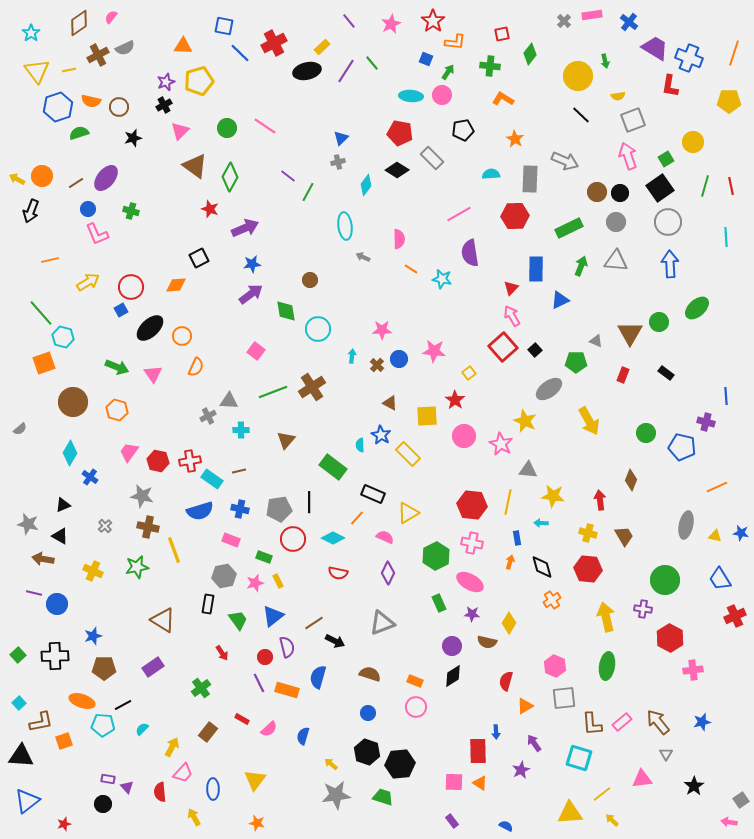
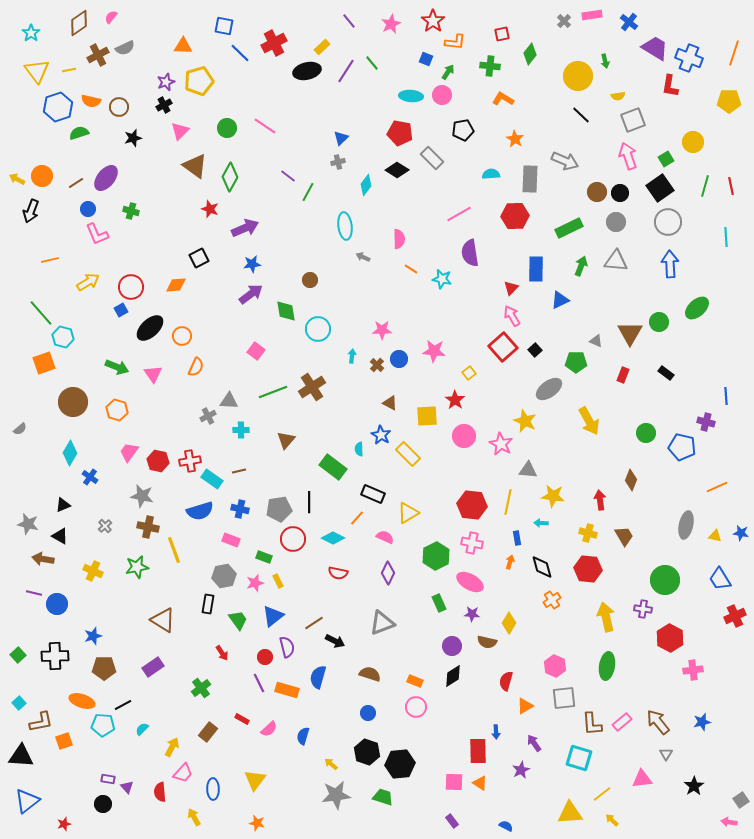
cyan semicircle at (360, 445): moved 1 px left, 4 px down
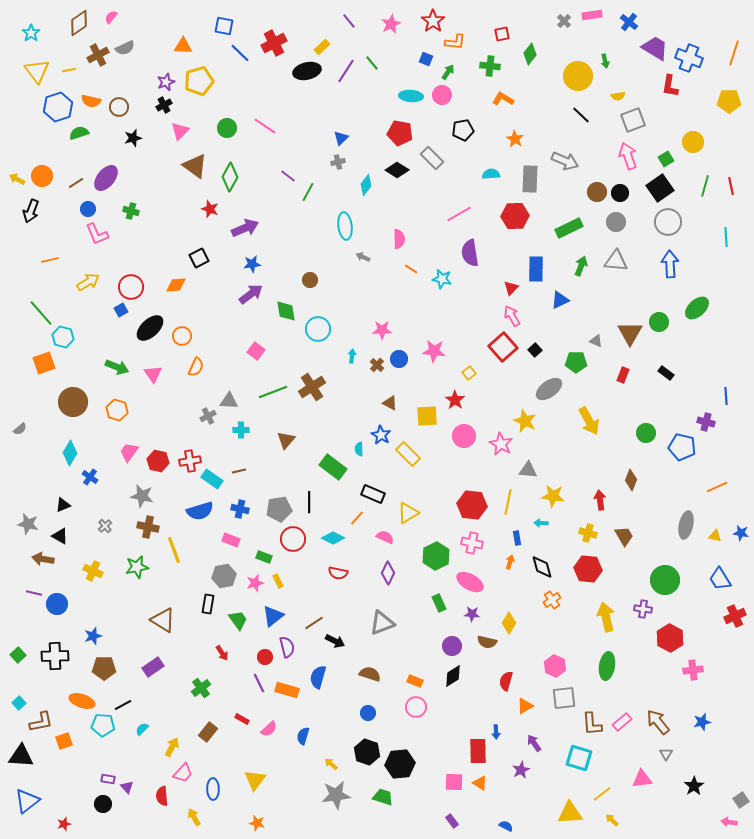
red semicircle at (160, 792): moved 2 px right, 4 px down
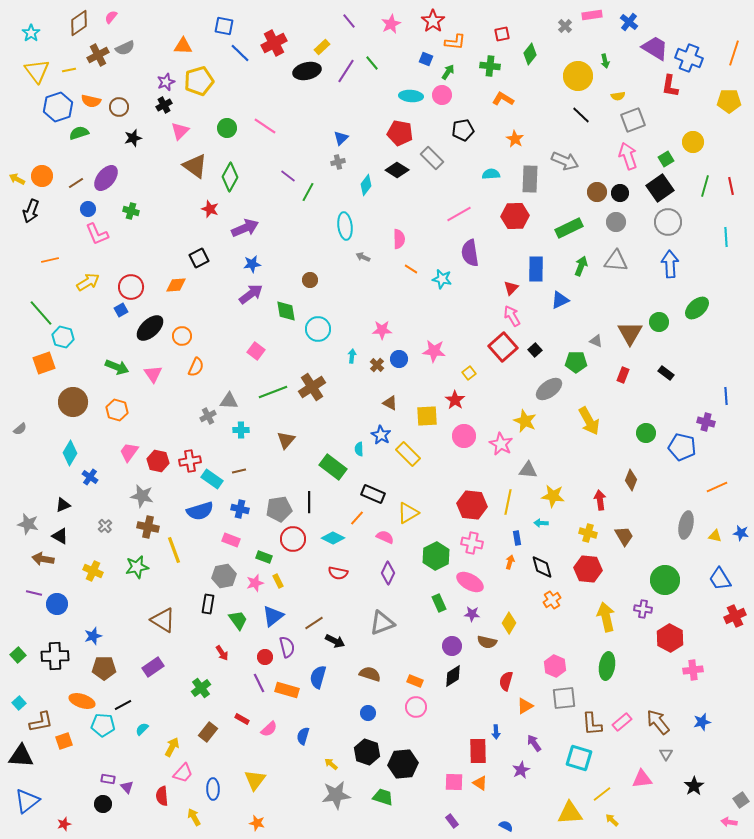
gray cross at (564, 21): moved 1 px right, 5 px down
black hexagon at (400, 764): moved 3 px right
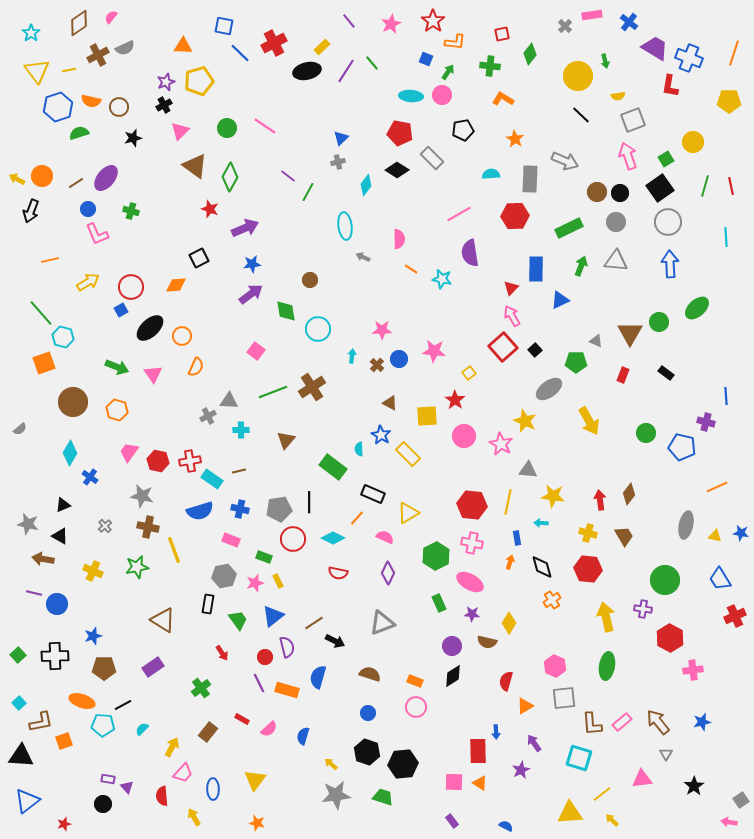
brown diamond at (631, 480): moved 2 px left, 14 px down; rotated 15 degrees clockwise
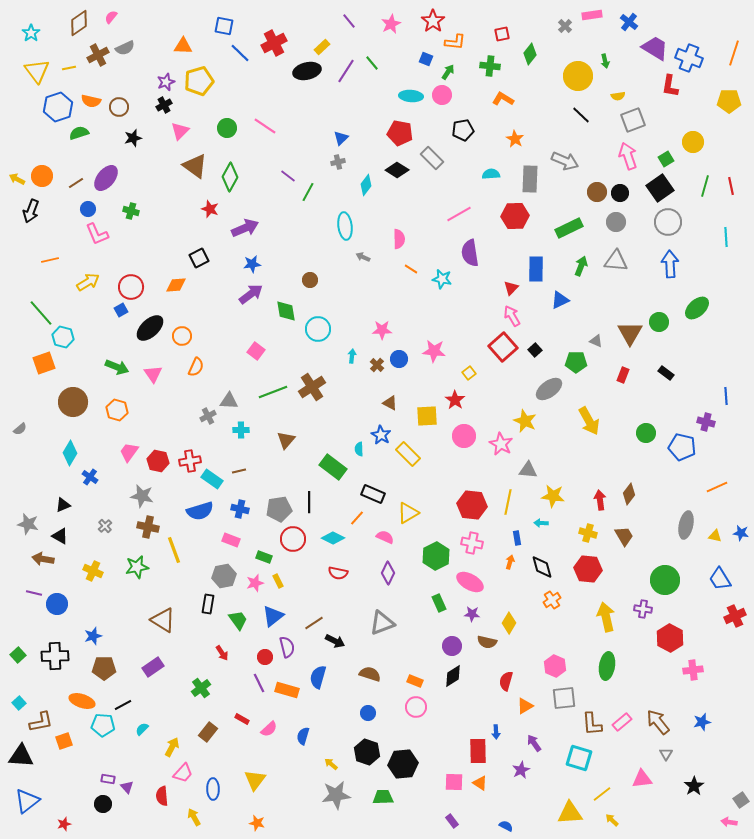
yellow line at (69, 70): moved 2 px up
green trapezoid at (383, 797): rotated 20 degrees counterclockwise
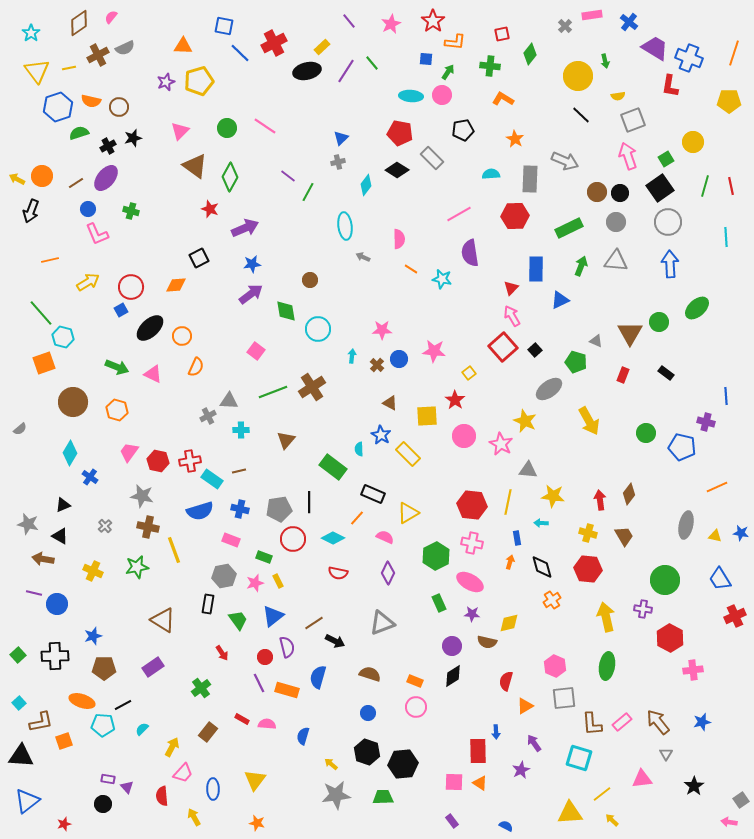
blue square at (426, 59): rotated 16 degrees counterclockwise
black cross at (164, 105): moved 56 px left, 41 px down
green pentagon at (576, 362): rotated 15 degrees clockwise
pink triangle at (153, 374): rotated 30 degrees counterclockwise
yellow diamond at (509, 623): rotated 45 degrees clockwise
pink semicircle at (269, 729): moved 2 px left, 5 px up; rotated 132 degrees counterclockwise
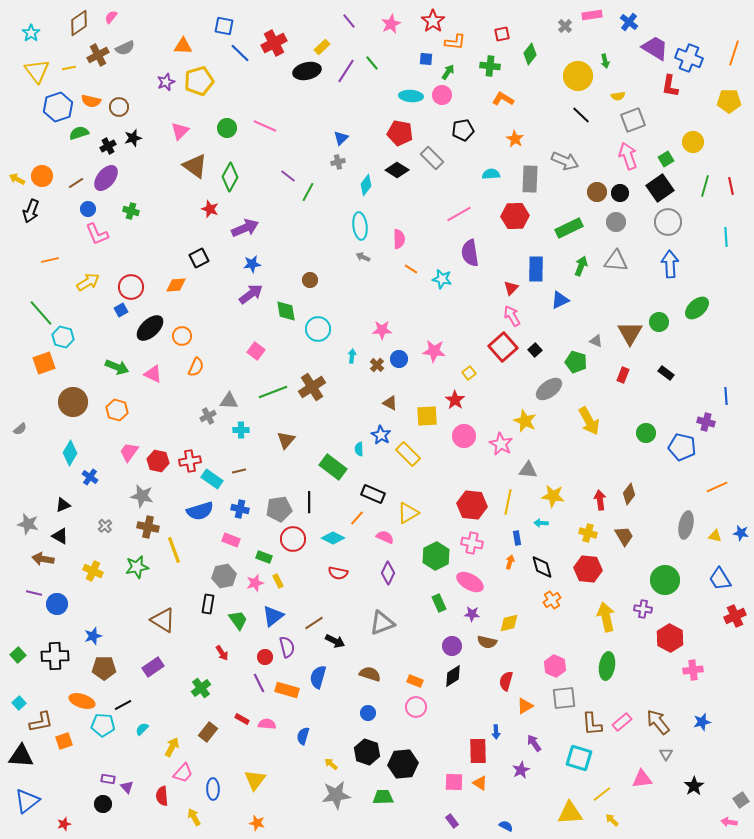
pink line at (265, 126): rotated 10 degrees counterclockwise
cyan ellipse at (345, 226): moved 15 px right
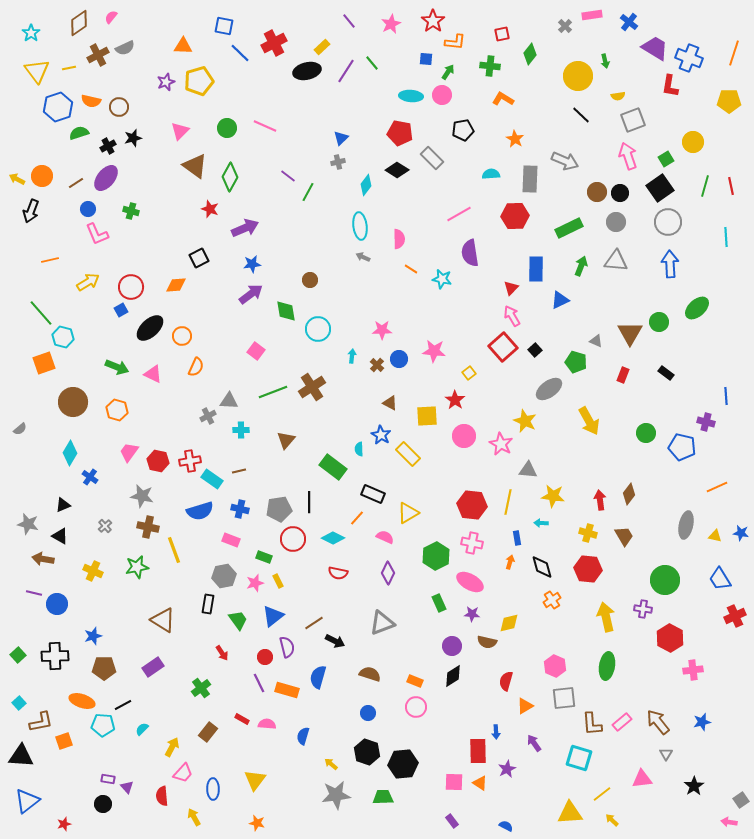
purple star at (521, 770): moved 14 px left, 1 px up
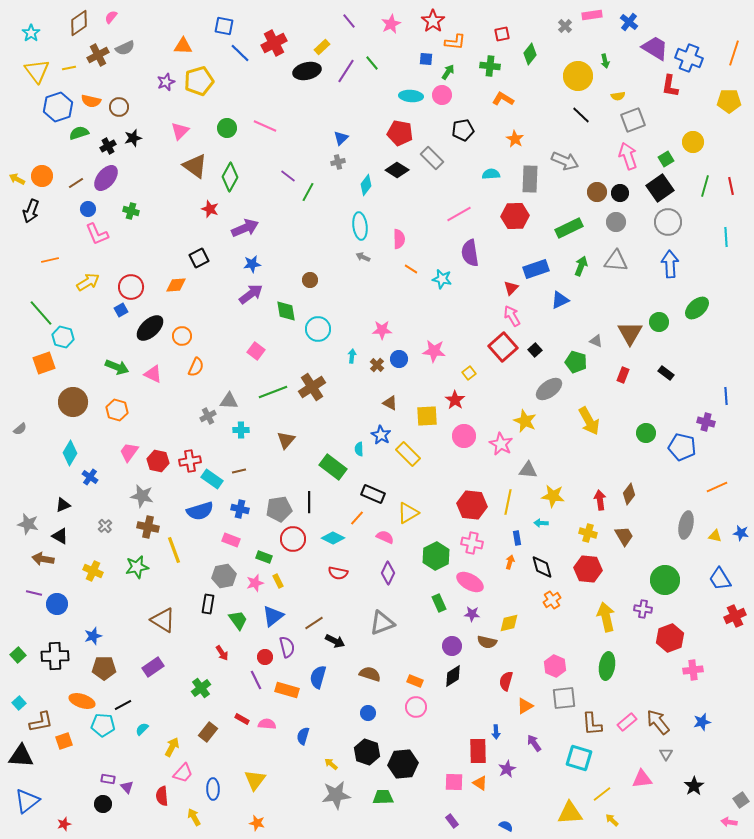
blue rectangle at (536, 269): rotated 70 degrees clockwise
red hexagon at (670, 638): rotated 12 degrees clockwise
purple line at (259, 683): moved 3 px left, 3 px up
pink rectangle at (622, 722): moved 5 px right
